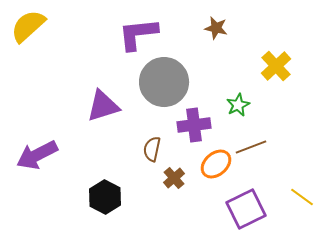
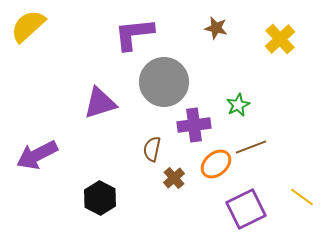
purple L-shape: moved 4 px left
yellow cross: moved 4 px right, 27 px up
purple triangle: moved 3 px left, 3 px up
black hexagon: moved 5 px left, 1 px down
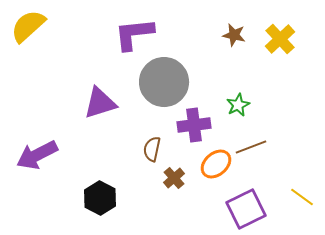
brown star: moved 18 px right, 7 px down
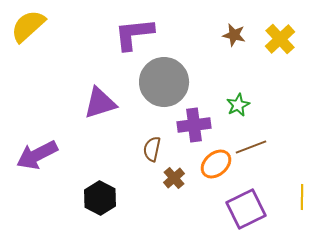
yellow line: rotated 55 degrees clockwise
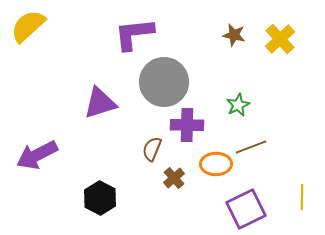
purple cross: moved 7 px left; rotated 8 degrees clockwise
brown semicircle: rotated 10 degrees clockwise
orange ellipse: rotated 40 degrees clockwise
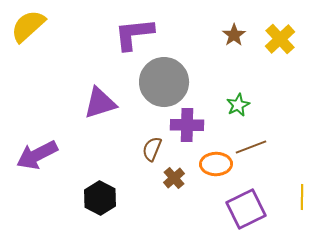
brown star: rotated 25 degrees clockwise
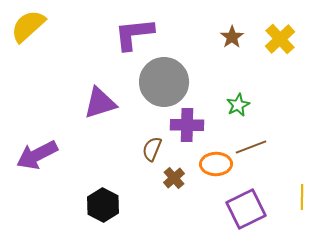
brown star: moved 2 px left, 2 px down
black hexagon: moved 3 px right, 7 px down
